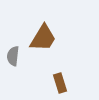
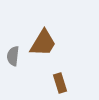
brown trapezoid: moved 5 px down
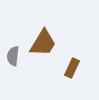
brown rectangle: moved 12 px right, 15 px up; rotated 42 degrees clockwise
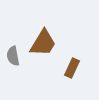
gray semicircle: rotated 18 degrees counterclockwise
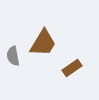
brown rectangle: rotated 30 degrees clockwise
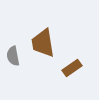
brown trapezoid: rotated 140 degrees clockwise
